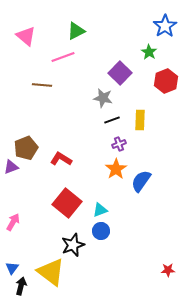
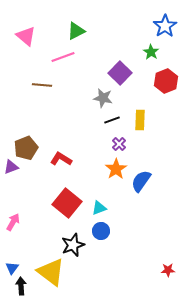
green star: moved 2 px right
purple cross: rotated 24 degrees counterclockwise
cyan triangle: moved 1 px left, 2 px up
black arrow: rotated 18 degrees counterclockwise
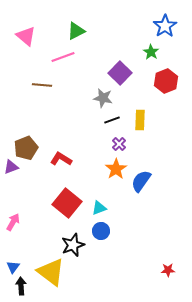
blue triangle: moved 1 px right, 1 px up
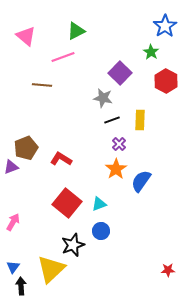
red hexagon: rotated 10 degrees counterclockwise
cyan triangle: moved 4 px up
yellow triangle: moved 3 px up; rotated 40 degrees clockwise
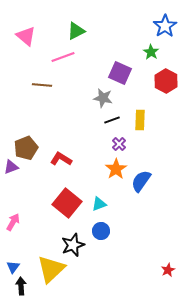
purple square: rotated 20 degrees counterclockwise
red star: rotated 24 degrees counterclockwise
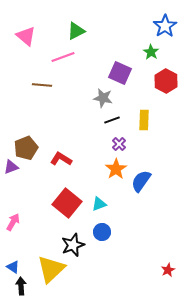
yellow rectangle: moved 4 px right
blue circle: moved 1 px right, 1 px down
blue triangle: rotated 32 degrees counterclockwise
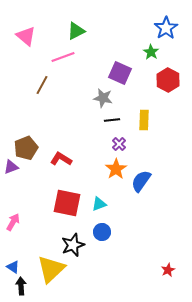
blue star: moved 1 px right, 2 px down
red hexagon: moved 2 px right, 1 px up
brown line: rotated 66 degrees counterclockwise
black line: rotated 14 degrees clockwise
red square: rotated 28 degrees counterclockwise
